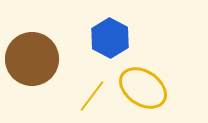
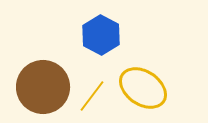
blue hexagon: moved 9 px left, 3 px up
brown circle: moved 11 px right, 28 px down
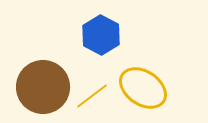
yellow line: rotated 16 degrees clockwise
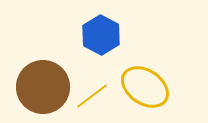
yellow ellipse: moved 2 px right, 1 px up
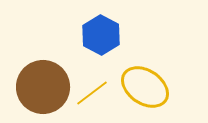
yellow line: moved 3 px up
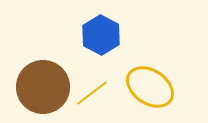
yellow ellipse: moved 5 px right
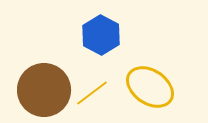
brown circle: moved 1 px right, 3 px down
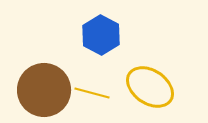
yellow line: rotated 52 degrees clockwise
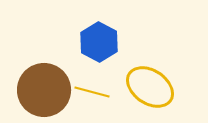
blue hexagon: moved 2 px left, 7 px down
yellow line: moved 1 px up
